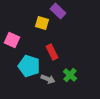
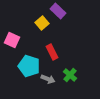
yellow square: rotated 32 degrees clockwise
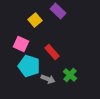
yellow square: moved 7 px left, 3 px up
pink square: moved 9 px right, 4 px down
red rectangle: rotated 14 degrees counterclockwise
